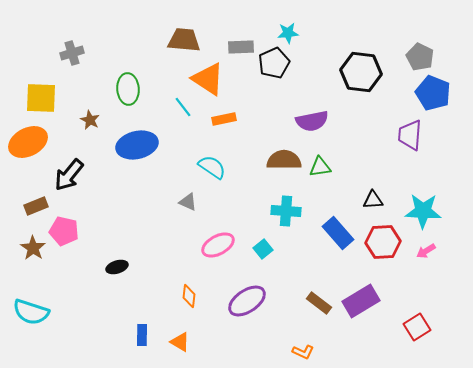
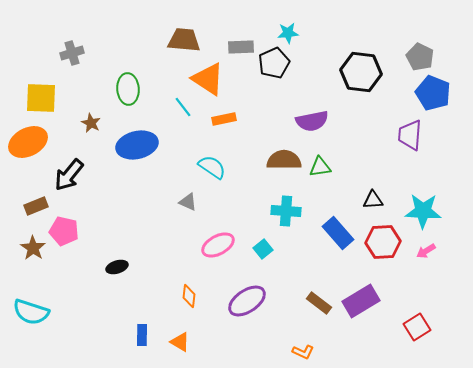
brown star at (90, 120): moved 1 px right, 3 px down
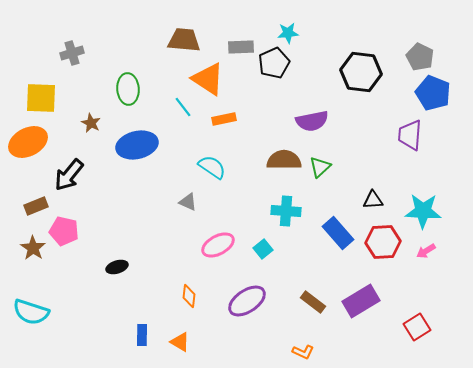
green triangle at (320, 167): rotated 35 degrees counterclockwise
brown rectangle at (319, 303): moved 6 px left, 1 px up
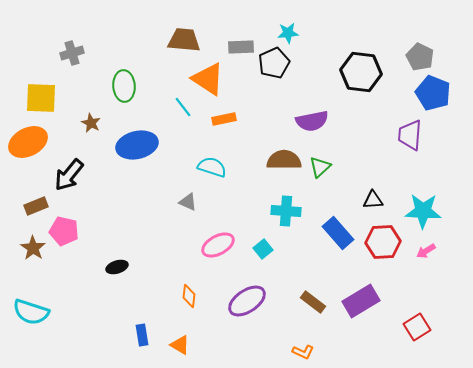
green ellipse at (128, 89): moved 4 px left, 3 px up
cyan semicircle at (212, 167): rotated 16 degrees counterclockwise
blue rectangle at (142, 335): rotated 10 degrees counterclockwise
orange triangle at (180, 342): moved 3 px down
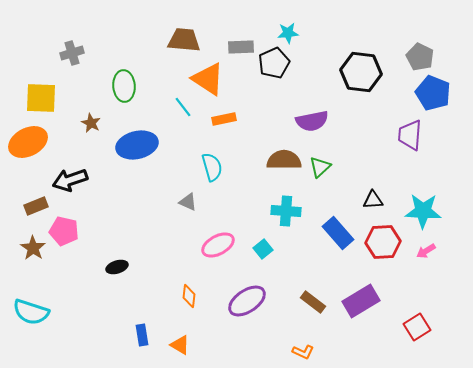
cyan semicircle at (212, 167): rotated 56 degrees clockwise
black arrow at (69, 175): moved 1 px right, 5 px down; rotated 32 degrees clockwise
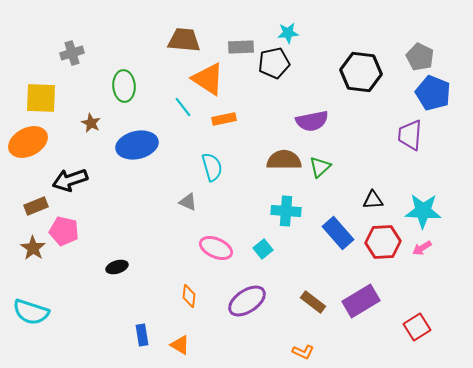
black pentagon at (274, 63): rotated 12 degrees clockwise
pink ellipse at (218, 245): moved 2 px left, 3 px down; rotated 52 degrees clockwise
pink arrow at (426, 251): moved 4 px left, 3 px up
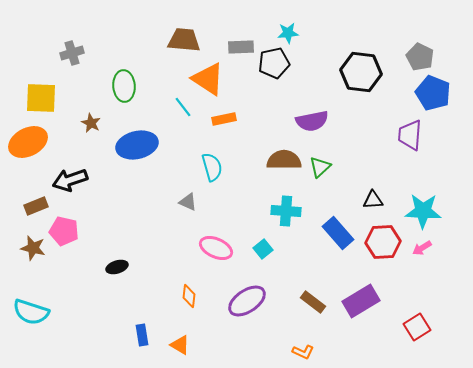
brown star at (33, 248): rotated 20 degrees counterclockwise
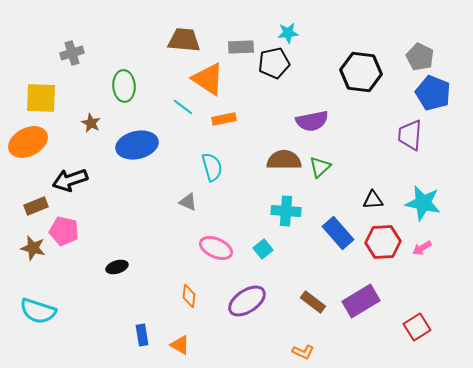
cyan line at (183, 107): rotated 15 degrees counterclockwise
cyan star at (423, 211): moved 8 px up; rotated 9 degrees clockwise
cyan semicircle at (31, 312): moved 7 px right, 1 px up
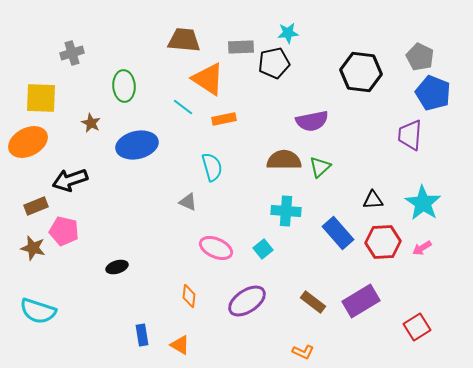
cyan star at (423, 203): rotated 21 degrees clockwise
